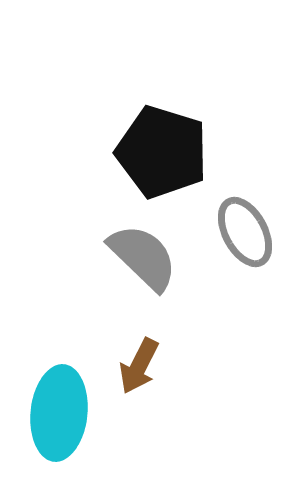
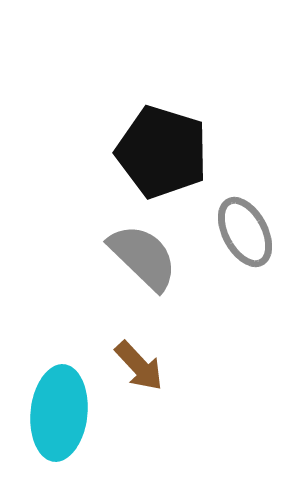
brown arrow: rotated 70 degrees counterclockwise
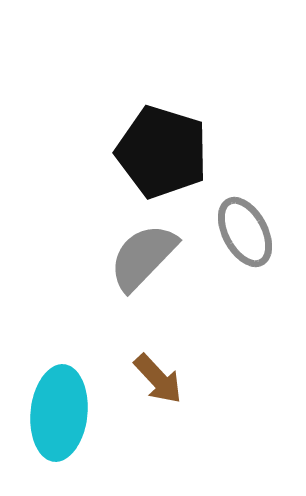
gray semicircle: rotated 90 degrees counterclockwise
brown arrow: moved 19 px right, 13 px down
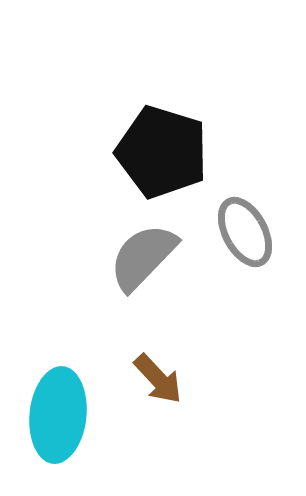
cyan ellipse: moved 1 px left, 2 px down
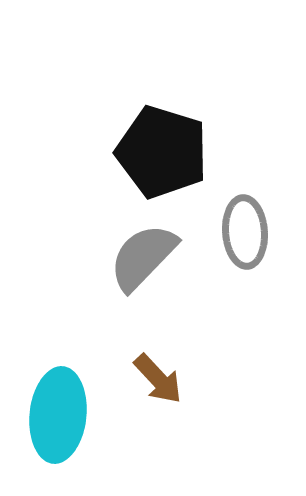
gray ellipse: rotated 24 degrees clockwise
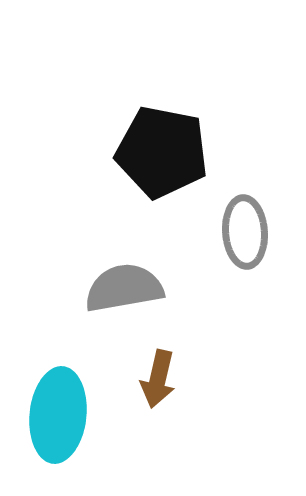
black pentagon: rotated 6 degrees counterclockwise
gray semicircle: moved 19 px left, 31 px down; rotated 36 degrees clockwise
brown arrow: rotated 56 degrees clockwise
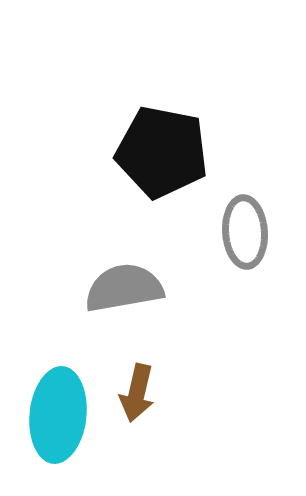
brown arrow: moved 21 px left, 14 px down
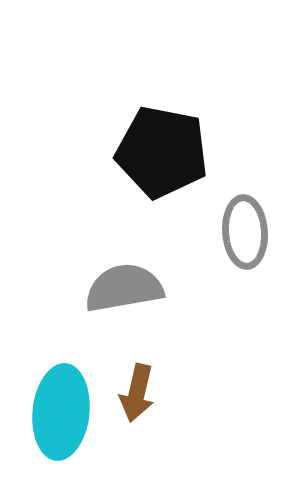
cyan ellipse: moved 3 px right, 3 px up
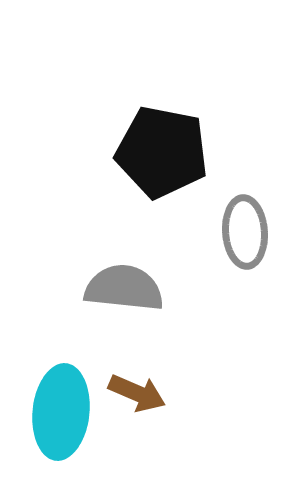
gray semicircle: rotated 16 degrees clockwise
brown arrow: rotated 80 degrees counterclockwise
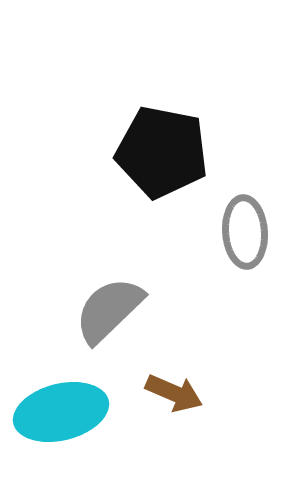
gray semicircle: moved 15 px left, 22 px down; rotated 50 degrees counterclockwise
brown arrow: moved 37 px right
cyan ellipse: rotated 70 degrees clockwise
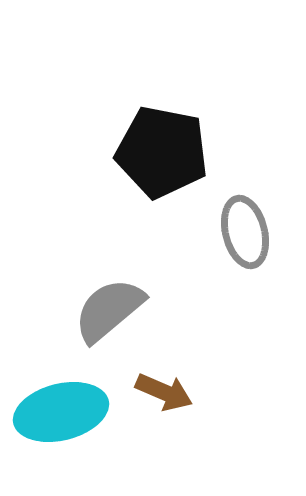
gray ellipse: rotated 10 degrees counterclockwise
gray semicircle: rotated 4 degrees clockwise
brown arrow: moved 10 px left, 1 px up
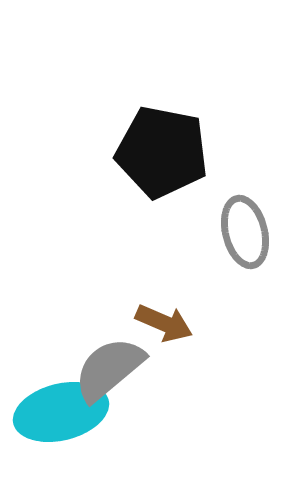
gray semicircle: moved 59 px down
brown arrow: moved 69 px up
